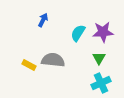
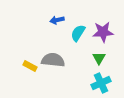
blue arrow: moved 14 px right; rotated 128 degrees counterclockwise
yellow rectangle: moved 1 px right, 1 px down
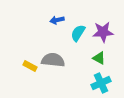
green triangle: rotated 32 degrees counterclockwise
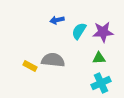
cyan semicircle: moved 1 px right, 2 px up
green triangle: rotated 32 degrees counterclockwise
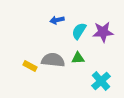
green triangle: moved 21 px left
cyan cross: moved 2 px up; rotated 18 degrees counterclockwise
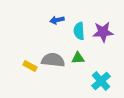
cyan semicircle: rotated 36 degrees counterclockwise
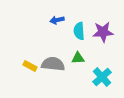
gray semicircle: moved 4 px down
cyan cross: moved 1 px right, 4 px up
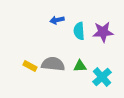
green triangle: moved 2 px right, 8 px down
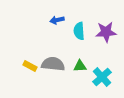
purple star: moved 3 px right
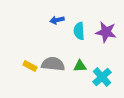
purple star: rotated 15 degrees clockwise
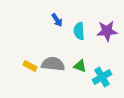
blue arrow: rotated 112 degrees counterclockwise
purple star: moved 1 px right, 1 px up; rotated 15 degrees counterclockwise
green triangle: rotated 24 degrees clockwise
cyan cross: rotated 12 degrees clockwise
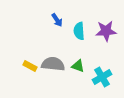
purple star: moved 1 px left
green triangle: moved 2 px left
